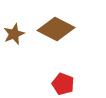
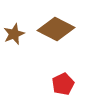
red pentagon: rotated 25 degrees clockwise
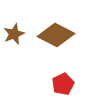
brown diamond: moved 6 px down
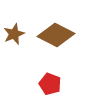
red pentagon: moved 13 px left; rotated 25 degrees counterclockwise
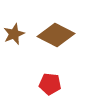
red pentagon: rotated 15 degrees counterclockwise
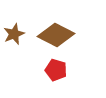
red pentagon: moved 6 px right, 14 px up; rotated 10 degrees clockwise
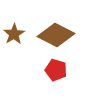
brown star: rotated 10 degrees counterclockwise
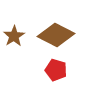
brown star: moved 2 px down
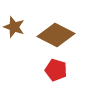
brown star: moved 9 px up; rotated 20 degrees counterclockwise
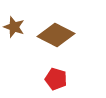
red pentagon: moved 9 px down
